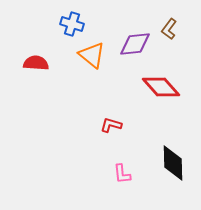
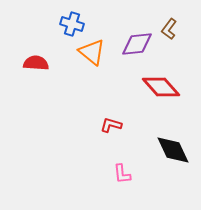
purple diamond: moved 2 px right
orange triangle: moved 3 px up
black diamond: moved 13 px up; rotated 24 degrees counterclockwise
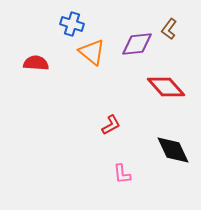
red diamond: moved 5 px right
red L-shape: rotated 135 degrees clockwise
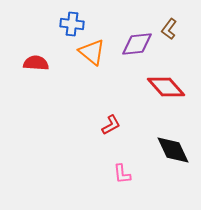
blue cross: rotated 10 degrees counterclockwise
